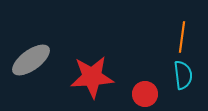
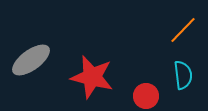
orange line: moved 1 px right, 7 px up; rotated 36 degrees clockwise
red star: rotated 18 degrees clockwise
red circle: moved 1 px right, 2 px down
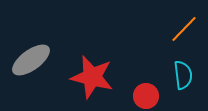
orange line: moved 1 px right, 1 px up
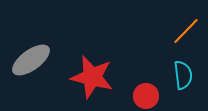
orange line: moved 2 px right, 2 px down
